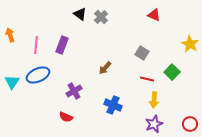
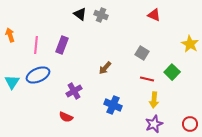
gray cross: moved 2 px up; rotated 24 degrees counterclockwise
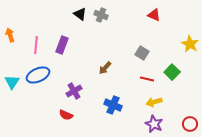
yellow arrow: moved 2 px down; rotated 70 degrees clockwise
red semicircle: moved 2 px up
purple star: rotated 24 degrees counterclockwise
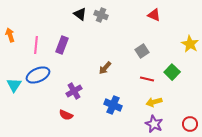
gray square: moved 2 px up; rotated 24 degrees clockwise
cyan triangle: moved 2 px right, 3 px down
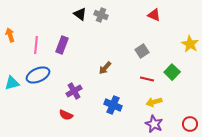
cyan triangle: moved 2 px left, 2 px up; rotated 42 degrees clockwise
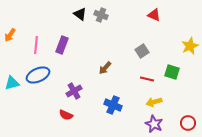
orange arrow: rotated 128 degrees counterclockwise
yellow star: moved 2 px down; rotated 18 degrees clockwise
green square: rotated 28 degrees counterclockwise
red circle: moved 2 px left, 1 px up
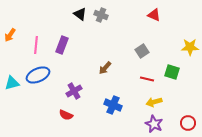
yellow star: moved 1 px down; rotated 24 degrees clockwise
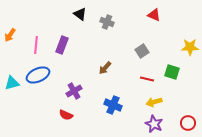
gray cross: moved 6 px right, 7 px down
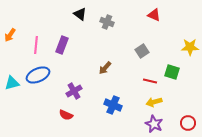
red line: moved 3 px right, 2 px down
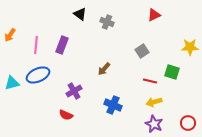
red triangle: rotated 48 degrees counterclockwise
brown arrow: moved 1 px left, 1 px down
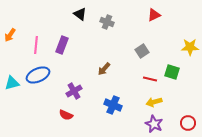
red line: moved 2 px up
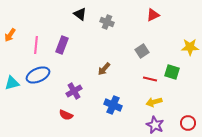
red triangle: moved 1 px left
purple star: moved 1 px right, 1 px down
